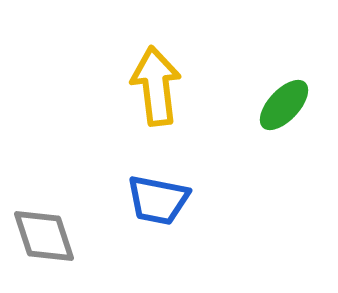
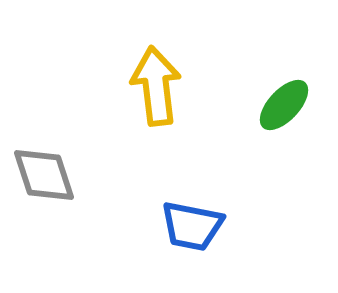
blue trapezoid: moved 34 px right, 26 px down
gray diamond: moved 61 px up
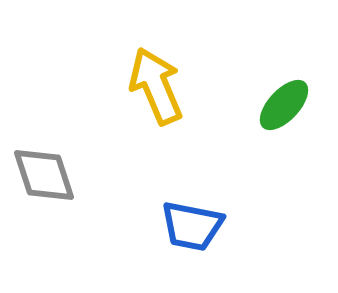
yellow arrow: rotated 16 degrees counterclockwise
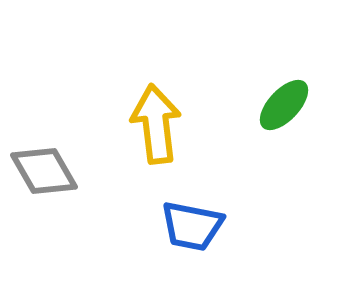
yellow arrow: moved 38 px down; rotated 16 degrees clockwise
gray diamond: moved 4 px up; rotated 12 degrees counterclockwise
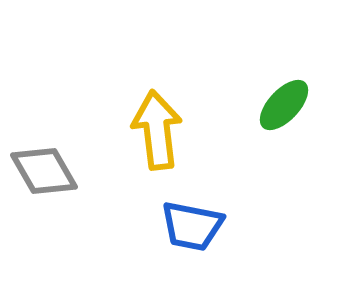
yellow arrow: moved 1 px right, 6 px down
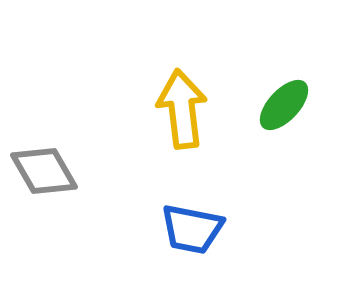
yellow arrow: moved 25 px right, 21 px up
blue trapezoid: moved 3 px down
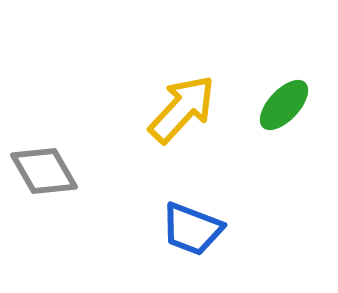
yellow arrow: rotated 50 degrees clockwise
blue trapezoid: rotated 10 degrees clockwise
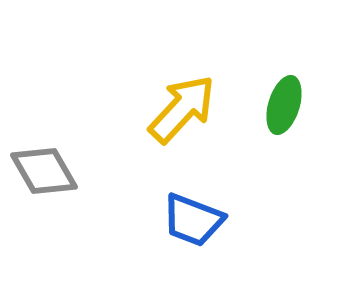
green ellipse: rotated 26 degrees counterclockwise
blue trapezoid: moved 1 px right, 9 px up
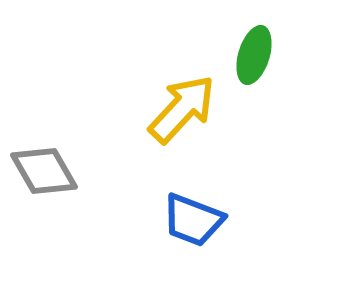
green ellipse: moved 30 px left, 50 px up
